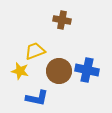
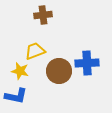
brown cross: moved 19 px left, 5 px up; rotated 18 degrees counterclockwise
blue cross: moved 7 px up; rotated 15 degrees counterclockwise
blue L-shape: moved 21 px left, 2 px up
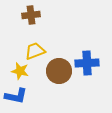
brown cross: moved 12 px left
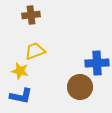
blue cross: moved 10 px right
brown circle: moved 21 px right, 16 px down
blue L-shape: moved 5 px right
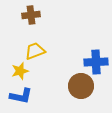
blue cross: moved 1 px left, 1 px up
yellow star: rotated 30 degrees counterclockwise
brown circle: moved 1 px right, 1 px up
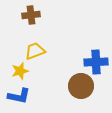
blue L-shape: moved 2 px left
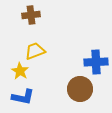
yellow star: rotated 24 degrees counterclockwise
brown circle: moved 1 px left, 3 px down
blue L-shape: moved 4 px right, 1 px down
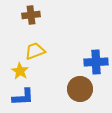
blue L-shape: rotated 15 degrees counterclockwise
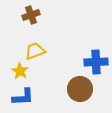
brown cross: rotated 12 degrees counterclockwise
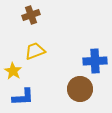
blue cross: moved 1 px left, 1 px up
yellow star: moved 7 px left
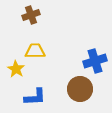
yellow trapezoid: rotated 20 degrees clockwise
blue cross: rotated 15 degrees counterclockwise
yellow star: moved 3 px right, 2 px up
blue L-shape: moved 12 px right
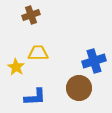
yellow trapezoid: moved 3 px right, 2 px down
blue cross: moved 1 px left
yellow star: moved 2 px up
brown circle: moved 1 px left, 1 px up
